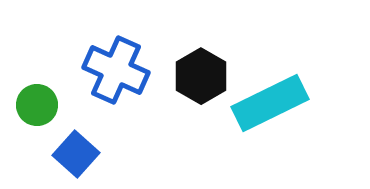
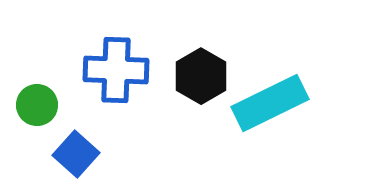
blue cross: rotated 22 degrees counterclockwise
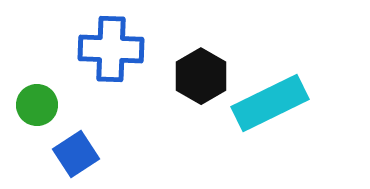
blue cross: moved 5 px left, 21 px up
blue square: rotated 15 degrees clockwise
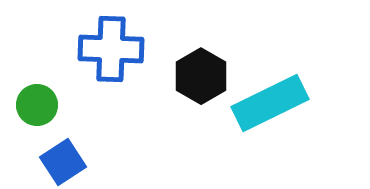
blue square: moved 13 px left, 8 px down
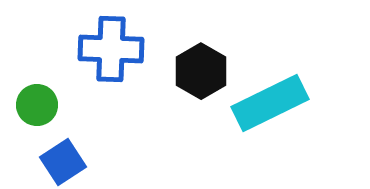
black hexagon: moved 5 px up
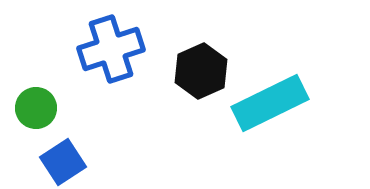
blue cross: rotated 20 degrees counterclockwise
black hexagon: rotated 6 degrees clockwise
green circle: moved 1 px left, 3 px down
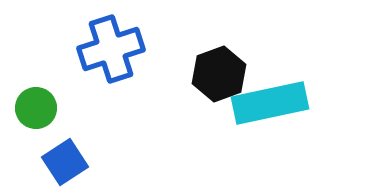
black hexagon: moved 18 px right, 3 px down; rotated 4 degrees clockwise
cyan rectangle: rotated 14 degrees clockwise
blue square: moved 2 px right
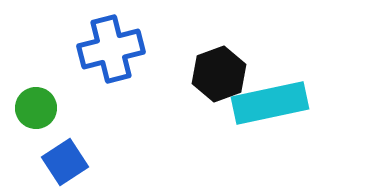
blue cross: rotated 4 degrees clockwise
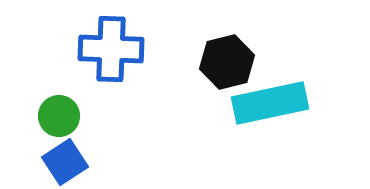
blue cross: rotated 16 degrees clockwise
black hexagon: moved 8 px right, 12 px up; rotated 6 degrees clockwise
green circle: moved 23 px right, 8 px down
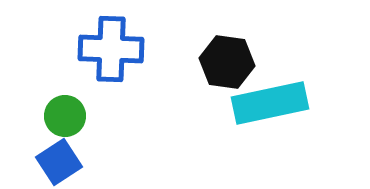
black hexagon: rotated 22 degrees clockwise
green circle: moved 6 px right
blue square: moved 6 px left
